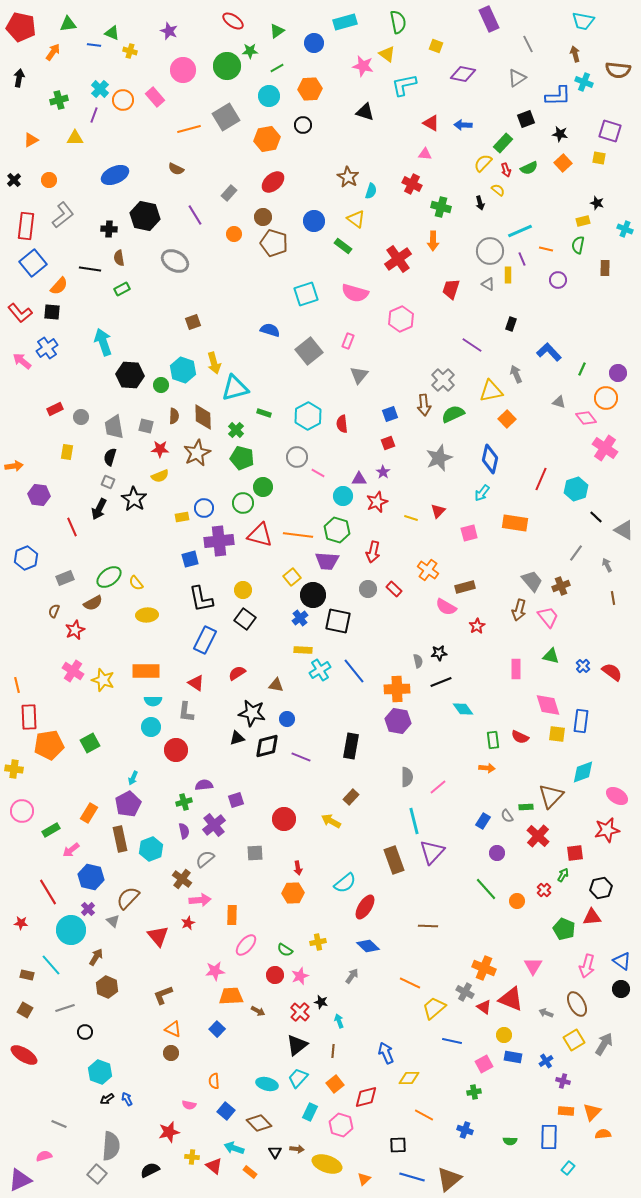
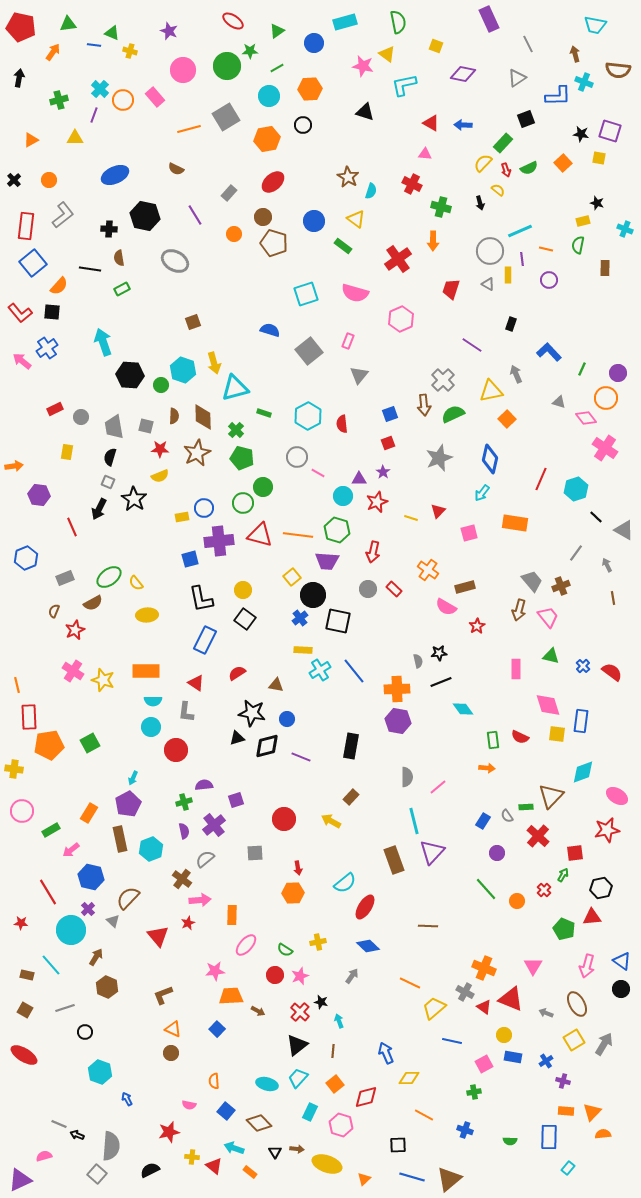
cyan trapezoid at (583, 21): moved 12 px right, 4 px down
black star at (560, 134): moved 21 px right
purple line at (522, 259): rotated 16 degrees clockwise
purple circle at (558, 280): moved 9 px left
black arrow at (107, 1099): moved 30 px left, 36 px down; rotated 56 degrees clockwise
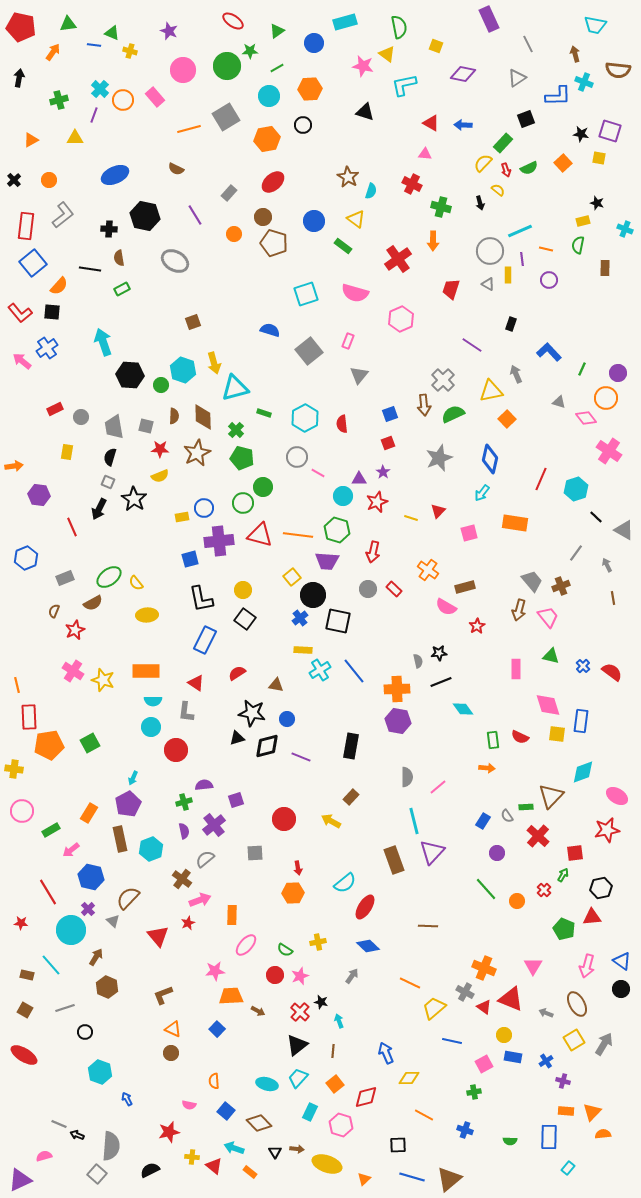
green semicircle at (398, 22): moved 1 px right, 5 px down
cyan hexagon at (308, 416): moved 3 px left, 2 px down
pink cross at (605, 448): moved 4 px right, 3 px down
pink arrow at (200, 900): rotated 15 degrees counterclockwise
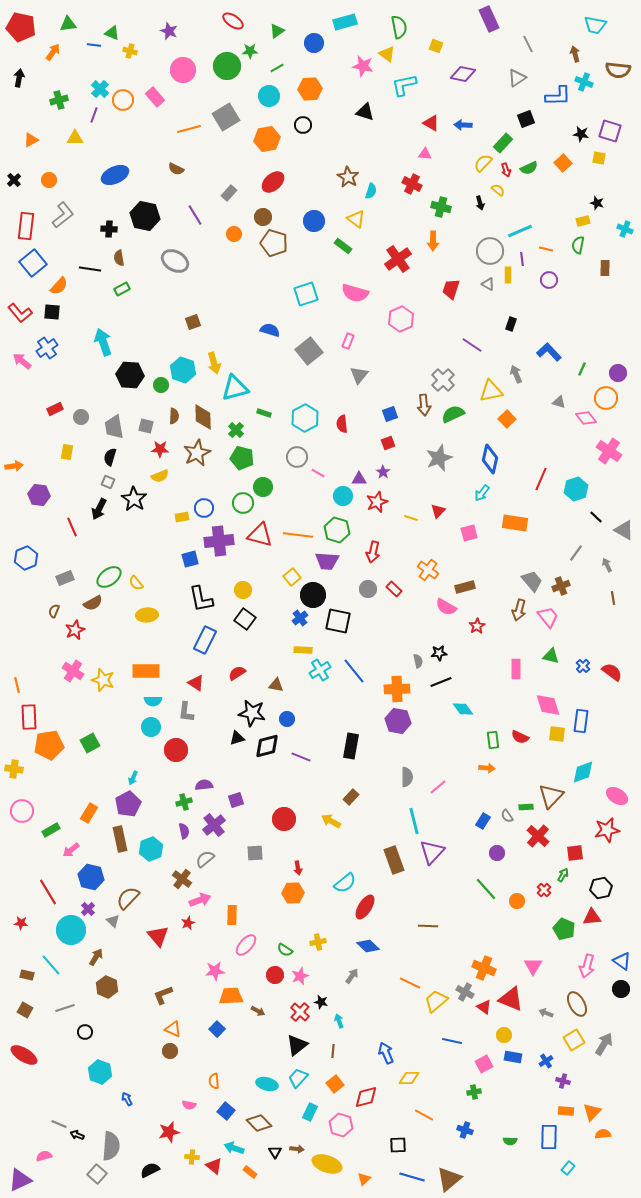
yellow trapezoid at (434, 1008): moved 2 px right, 7 px up
brown circle at (171, 1053): moved 1 px left, 2 px up
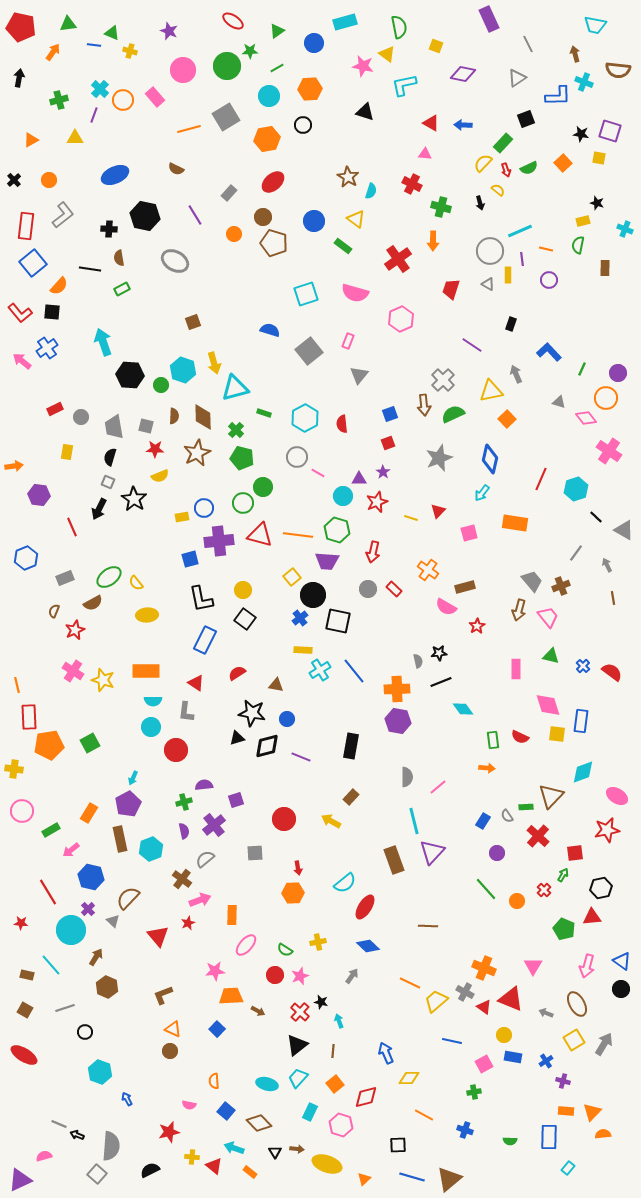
red star at (160, 449): moved 5 px left
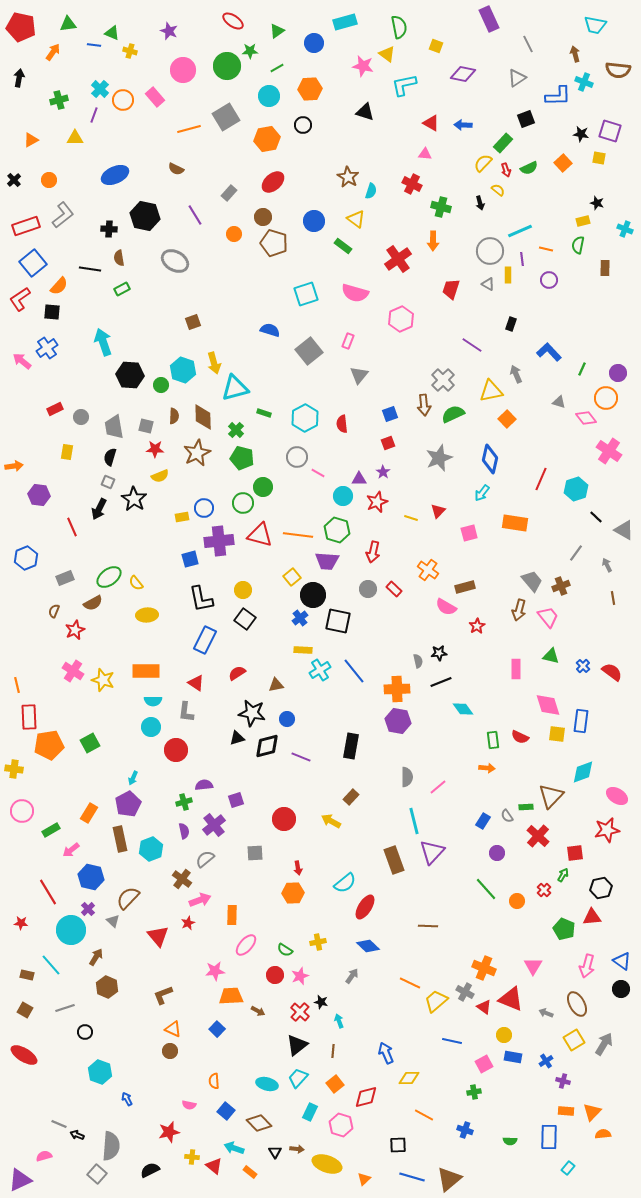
red rectangle at (26, 226): rotated 64 degrees clockwise
red L-shape at (20, 313): moved 14 px up; rotated 95 degrees clockwise
brown triangle at (276, 685): rotated 21 degrees counterclockwise
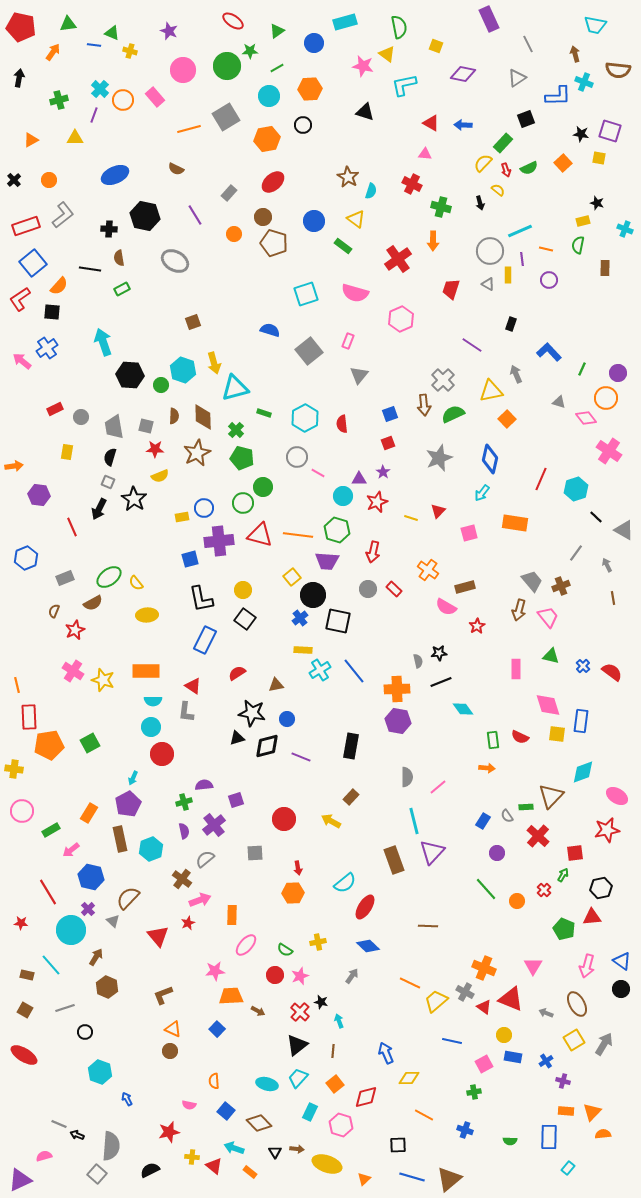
red triangle at (196, 683): moved 3 px left, 3 px down
red circle at (176, 750): moved 14 px left, 4 px down
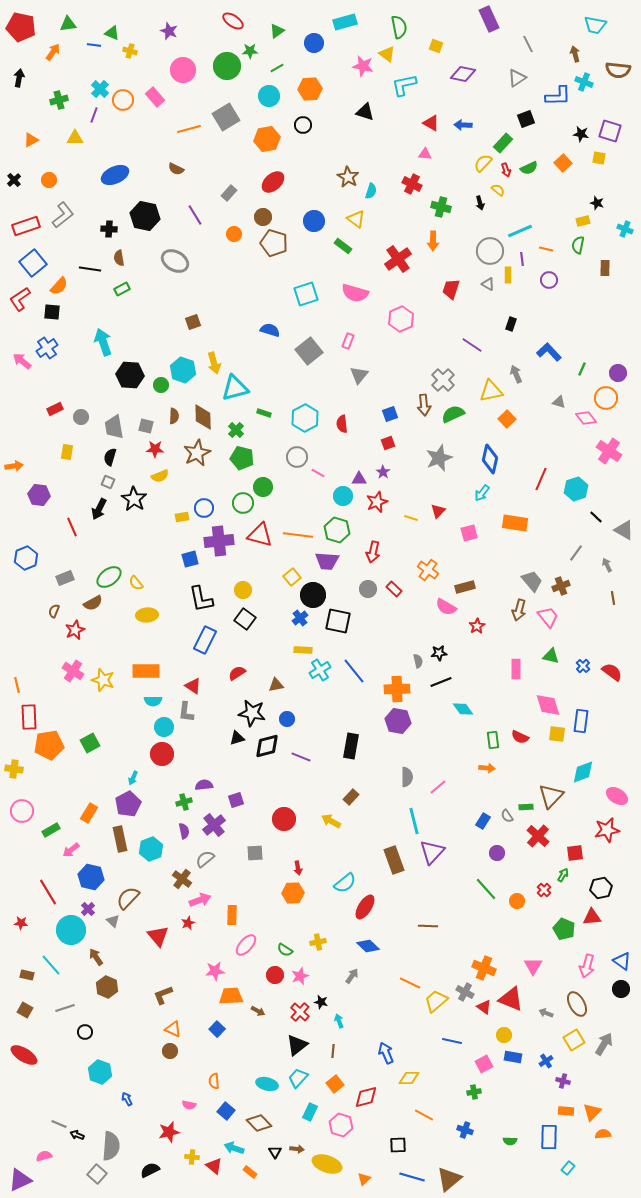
cyan circle at (151, 727): moved 13 px right
brown arrow at (96, 957): rotated 66 degrees counterclockwise
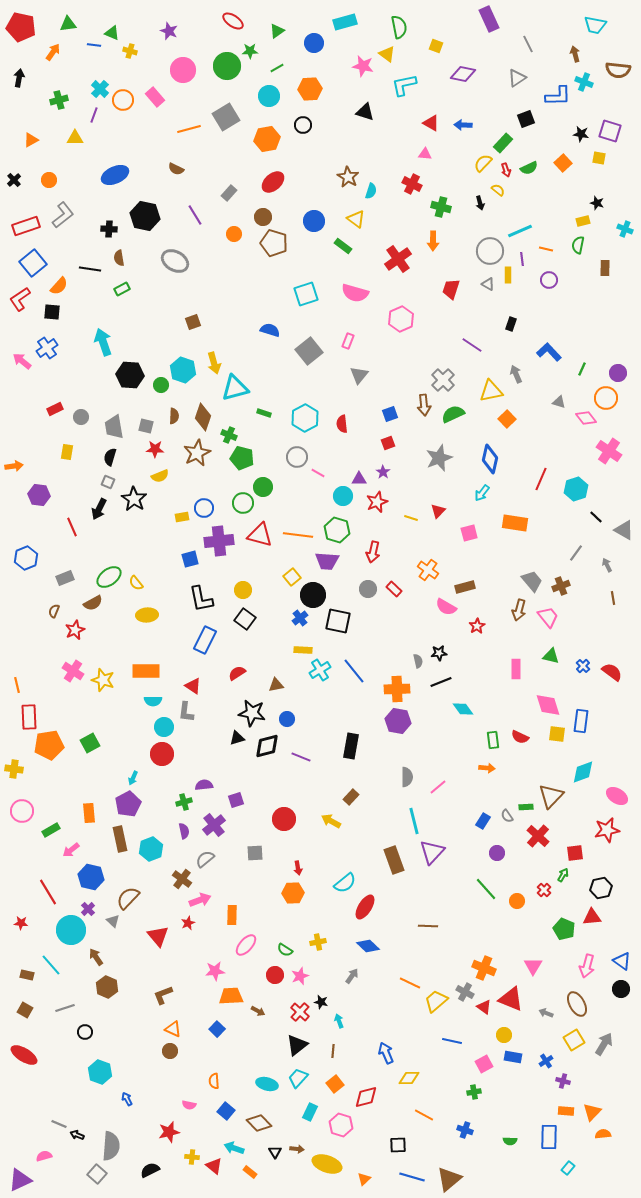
brown diamond at (203, 417): rotated 20 degrees clockwise
green cross at (236, 430): moved 7 px left, 5 px down; rotated 21 degrees counterclockwise
orange rectangle at (89, 813): rotated 36 degrees counterclockwise
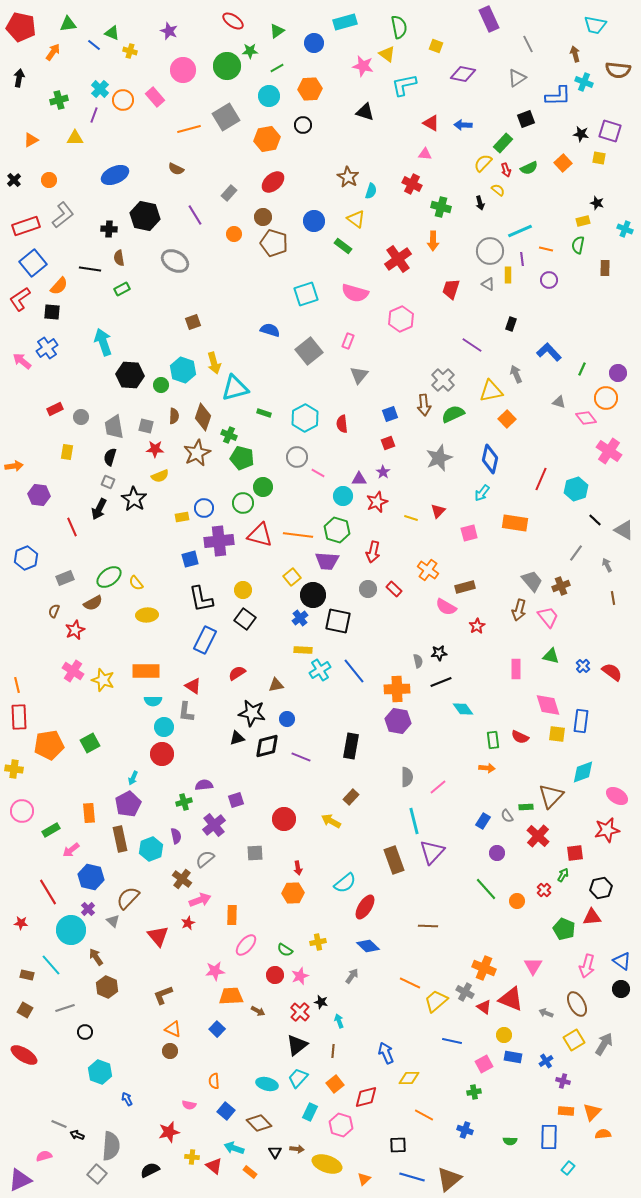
blue line at (94, 45): rotated 32 degrees clockwise
black line at (596, 517): moved 1 px left, 3 px down
red rectangle at (29, 717): moved 10 px left
purple semicircle at (184, 831): moved 8 px left, 5 px down
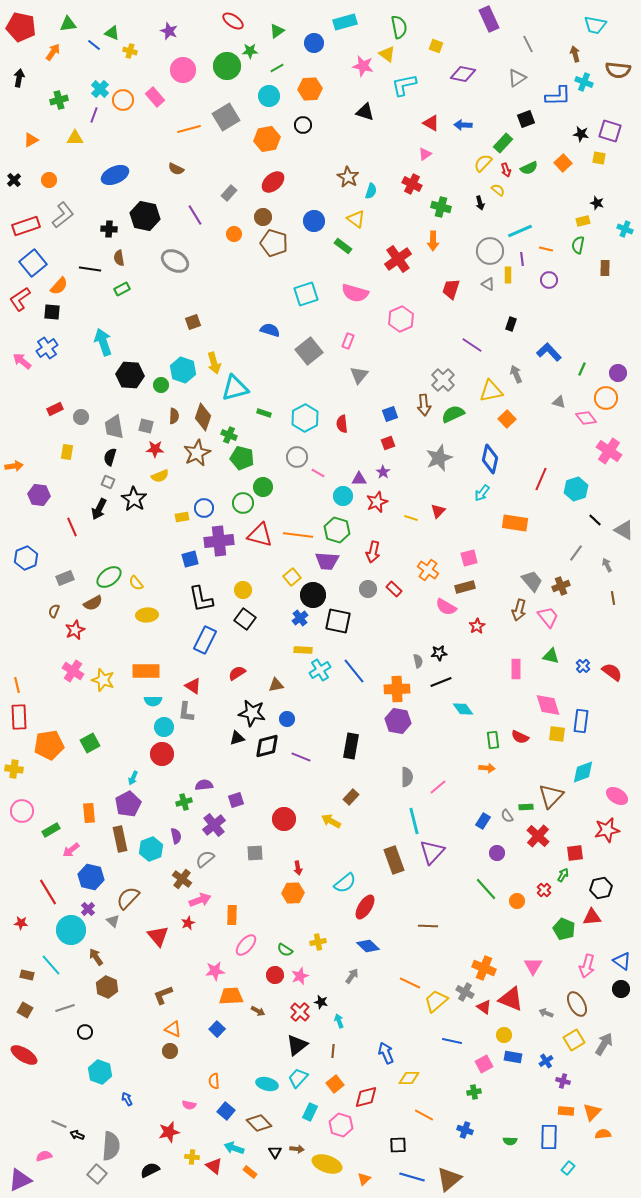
pink triangle at (425, 154): rotated 40 degrees counterclockwise
pink square at (469, 533): moved 25 px down
